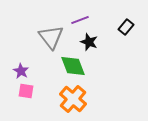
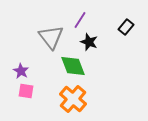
purple line: rotated 36 degrees counterclockwise
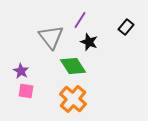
green diamond: rotated 12 degrees counterclockwise
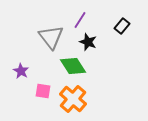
black rectangle: moved 4 px left, 1 px up
black star: moved 1 px left
pink square: moved 17 px right
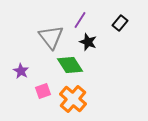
black rectangle: moved 2 px left, 3 px up
green diamond: moved 3 px left, 1 px up
pink square: rotated 28 degrees counterclockwise
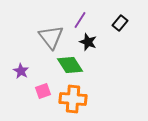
orange cross: rotated 36 degrees counterclockwise
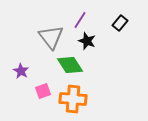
black star: moved 1 px left, 1 px up
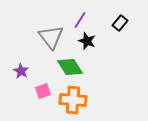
green diamond: moved 2 px down
orange cross: moved 1 px down
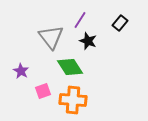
black star: moved 1 px right
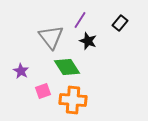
green diamond: moved 3 px left
